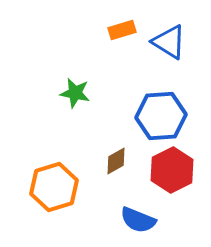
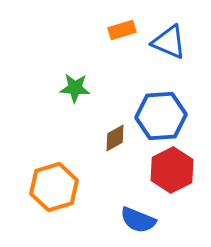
blue triangle: rotated 9 degrees counterclockwise
green star: moved 5 px up; rotated 8 degrees counterclockwise
brown diamond: moved 1 px left, 23 px up
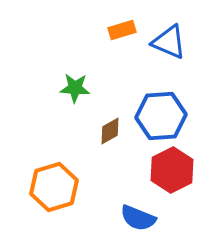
brown diamond: moved 5 px left, 7 px up
blue semicircle: moved 2 px up
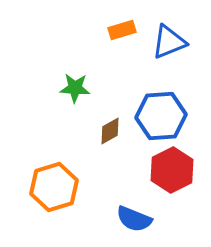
blue triangle: rotated 45 degrees counterclockwise
blue semicircle: moved 4 px left, 1 px down
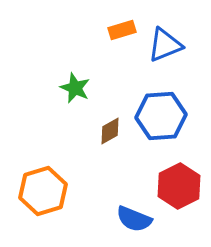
blue triangle: moved 4 px left, 3 px down
green star: rotated 20 degrees clockwise
red hexagon: moved 7 px right, 16 px down
orange hexagon: moved 11 px left, 4 px down
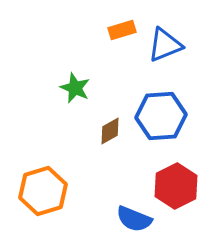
red hexagon: moved 3 px left
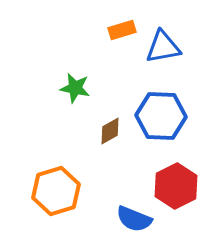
blue triangle: moved 2 px left, 2 px down; rotated 12 degrees clockwise
green star: rotated 12 degrees counterclockwise
blue hexagon: rotated 6 degrees clockwise
orange hexagon: moved 13 px right
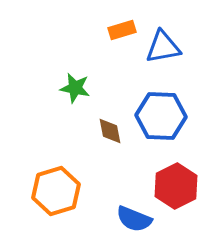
brown diamond: rotated 72 degrees counterclockwise
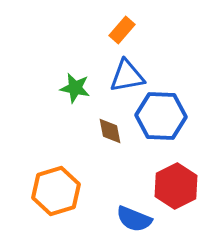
orange rectangle: rotated 32 degrees counterclockwise
blue triangle: moved 36 px left, 29 px down
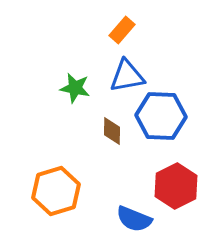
brown diamond: moved 2 px right; rotated 12 degrees clockwise
